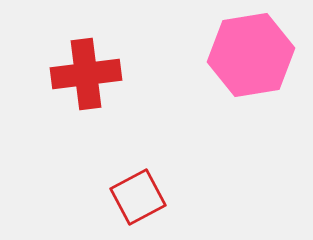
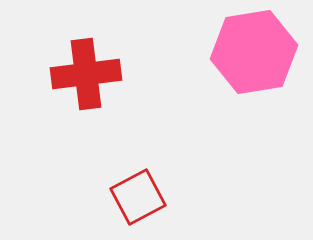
pink hexagon: moved 3 px right, 3 px up
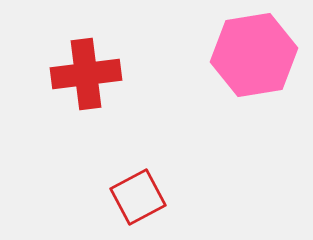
pink hexagon: moved 3 px down
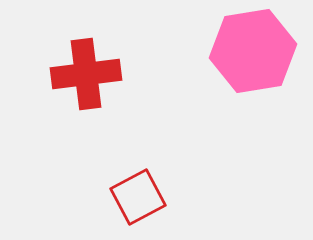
pink hexagon: moved 1 px left, 4 px up
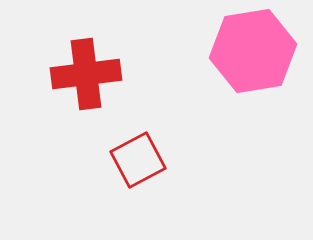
red square: moved 37 px up
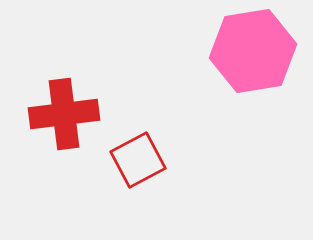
red cross: moved 22 px left, 40 px down
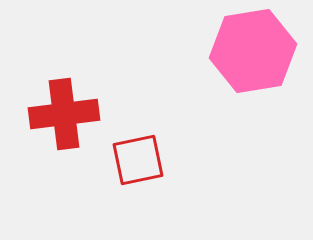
red square: rotated 16 degrees clockwise
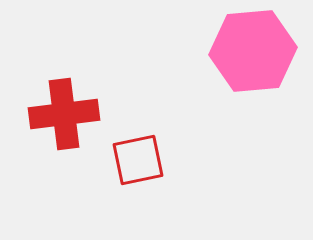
pink hexagon: rotated 4 degrees clockwise
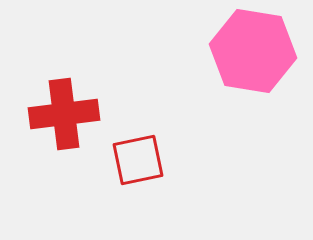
pink hexagon: rotated 14 degrees clockwise
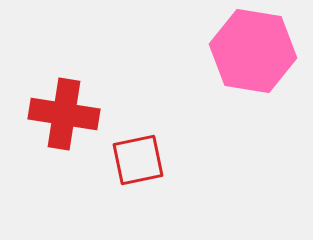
red cross: rotated 16 degrees clockwise
